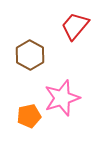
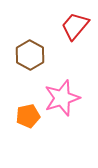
orange pentagon: moved 1 px left
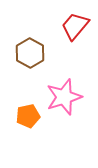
brown hexagon: moved 2 px up
pink star: moved 2 px right, 1 px up
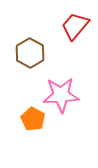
pink star: moved 3 px left, 2 px up; rotated 15 degrees clockwise
orange pentagon: moved 5 px right, 3 px down; rotated 30 degrees counterclockwise
